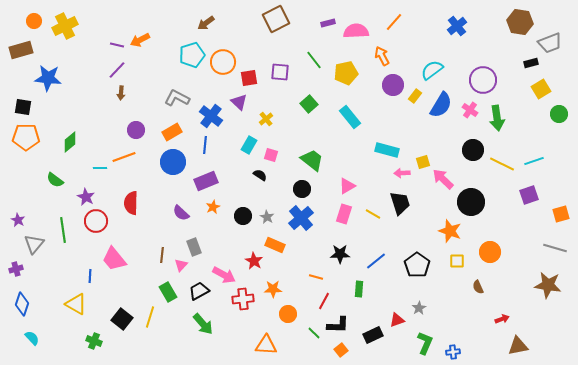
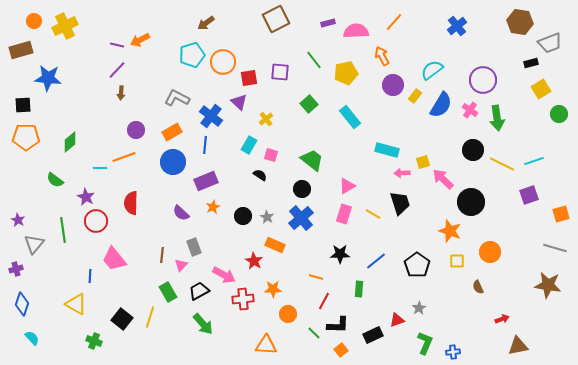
black square at (23, 107): moved 2 px up; rotated 12 degrees counterclockwise
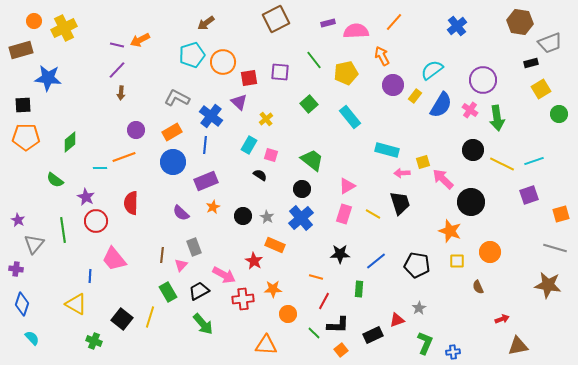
yellow cross at (65, 26): moved 1 px left, 2 px down
black pentagon at (417, 265): rotated 25 degrees counterclockwise
purple cross at (16, 269): rotated 24 degrees clockwise
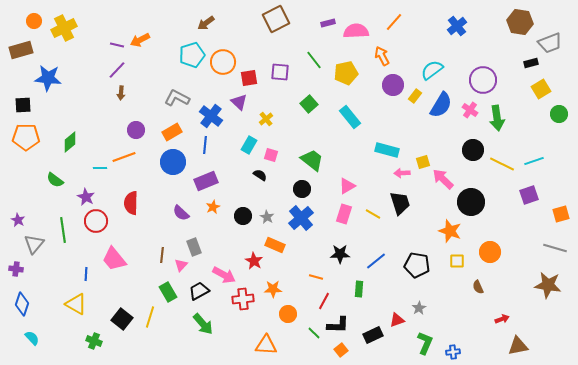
blue line at (90, 276): moved 4 px left, 2 px up
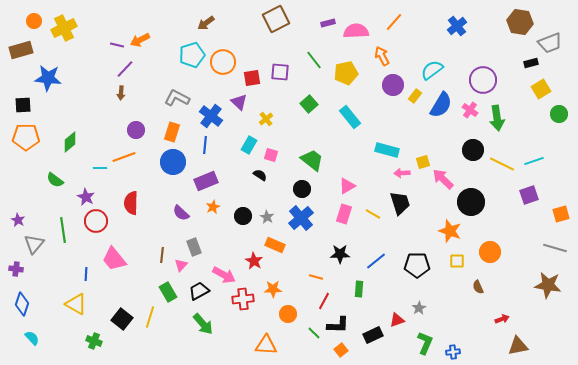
purple line at (117, 70): moved 8 px right, 1 px up
red square at (249, 78): moved 3 px right
orange rectangle at (172, 132): rotated 42 degrees counterclockwise
black pentagon at (417, 265): rotated 10 degrees counterclockwise
